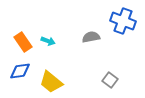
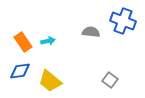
gray semicircle: moved 5 px up; rotated 18 degrees clockwise
cyan arrow: rotated 32 degrees counterclockwise
yellow trapezoid: moved 1 px left, 1 px up
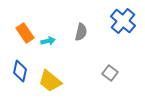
blue cross: rotated 20 degrees clockwise
gray semicircle: moved 10 px left; rotated 96 degrees clockwise
orange rectangle: moved 2 px right, 9 px up
blue diamond: rotated 70 degrees counterclockwise
gray square: moved 7 px up
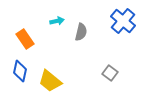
orange rectangle: moved 6 px down
cyan arrow: moved 9 px right, 20 px up
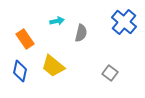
blue cross: moved 1 px right, 1 px down
gray semicircle: moved 1 px down
yellow trapezoid: moved 3 px right, 15 px up
